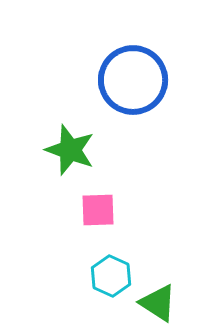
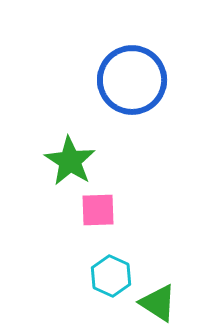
blue circle: moved 1 px left
green star: moved 11 px down; rotated 12 degrees clockwise
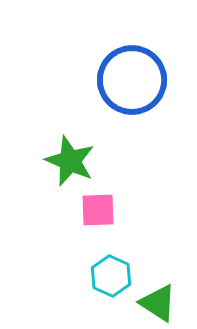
green star: rotated 9 degrees counterclockwise
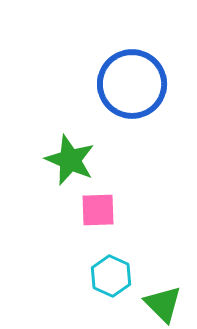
blue circle: moved 4 px down
green star: moved 1 px up
green triangle: moved 5 px right, 1 px down; rotated 12 degrees clockwise
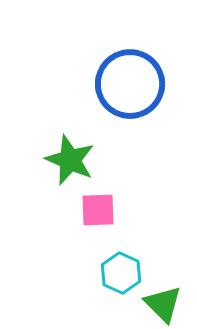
blue circle: moved 2 px left
cyan hexagon: moved 10 px right, 3 px up
